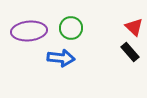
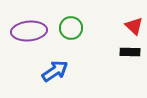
red triangle: moved 1 px up
black rectangle: rotated 48 degrees counterclockwise
blue arrow: moved 6 px left, 13 px down; rotated 40 degrees counterclockwise
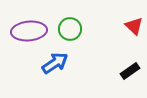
green circle: moved 1 px left, 1 px down
black rectangle: moved 19 px down; rotated 36 degrees counterclockwise
blue arrow: moved 8 px up
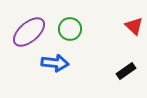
purple ellipse: moved 1 px down; rotated 36 degrees counterclockwise
blue arrow: rotated 40 degrees clockwise
black rectangle: moved 4 px left
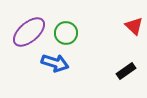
green circle: moved 4 px left, 4 px down
blue arrow: rotated 12 degrees clockwise
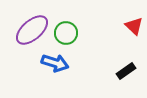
purple ellipse: moved 3 px right, 2 px up
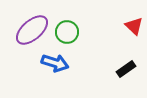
green circle: moved 1 px right, 1 px up
black rectangle: moved 2 px up
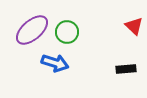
black rectangle: rotated 30 degrees clockwise
